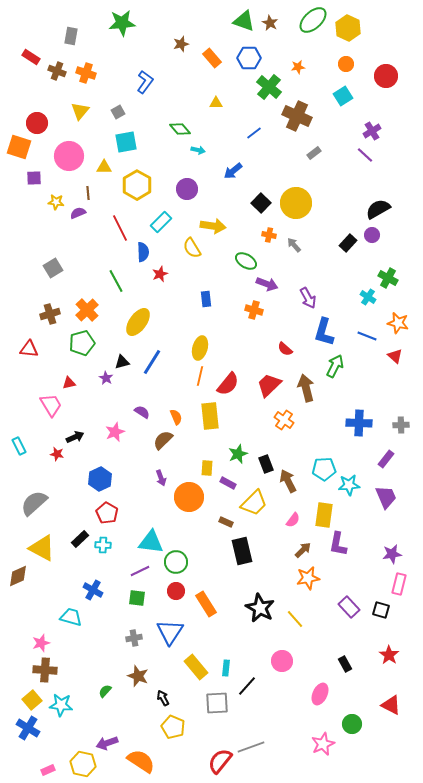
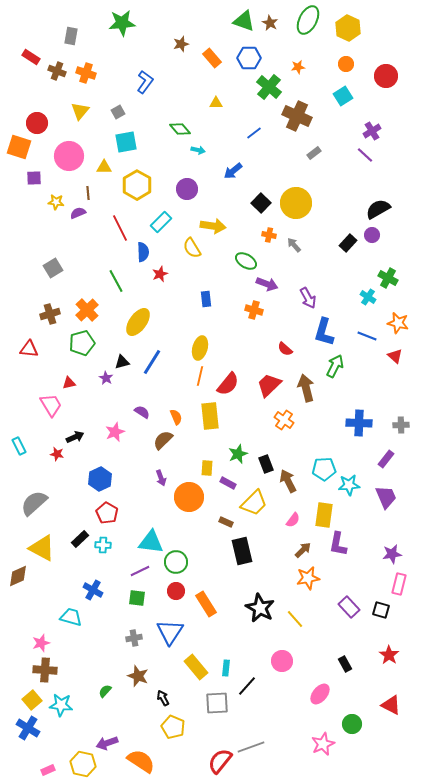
green ellipse at (313, 20): moved 5 px left; rotated 20 degrees counterclockwise
pink ellipse at (320, 694): rotated 15 degrees clockwise
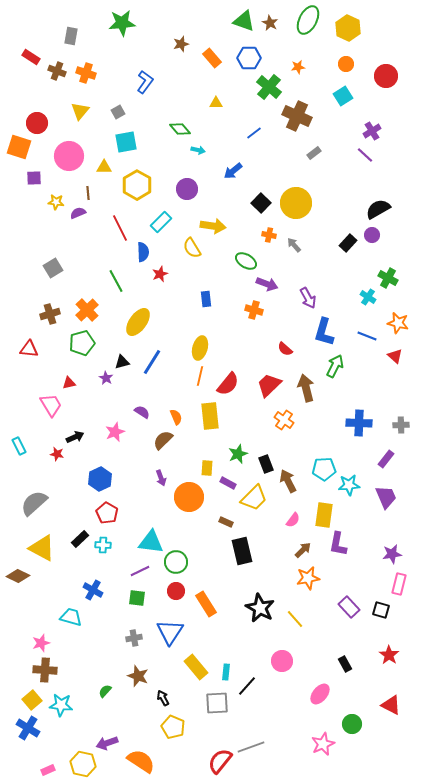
yellow trapezoid at (254, 503): moved 5 px up
brown diamond at (18, 576): rotated 50 degrees clockwise
cyan rectangle at (226, 668): moved 4 px down
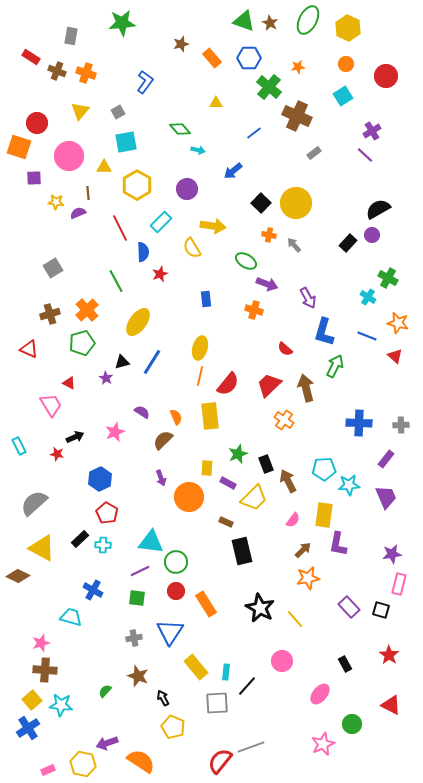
red triangle at (29, 349): rotated 18 degrees clockwise
red triangle at (69, 383): rotated 40 degrees clockwise
blue cross at (28, 728): rotated 25 degrees clockwise
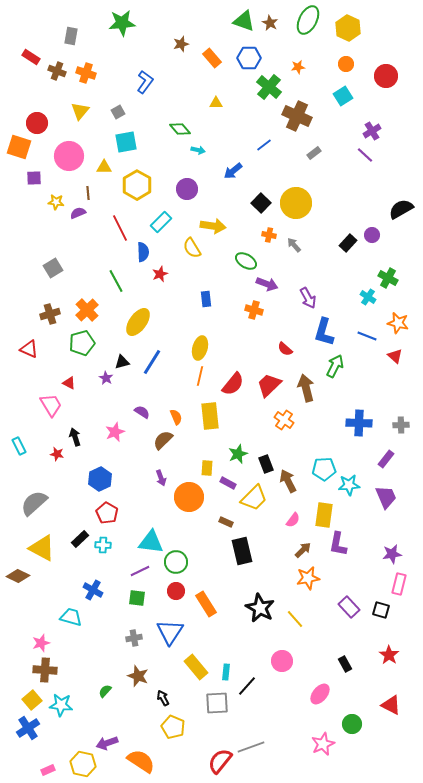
blue line at (254, 133): moved 10 px right, 12 px down
black semicircle at (378, 209): moved 23 px right
red semicircle at (228, 384): moved 5 px right
black arrow at (75, 437): rotated 84 degrees counterclockwise
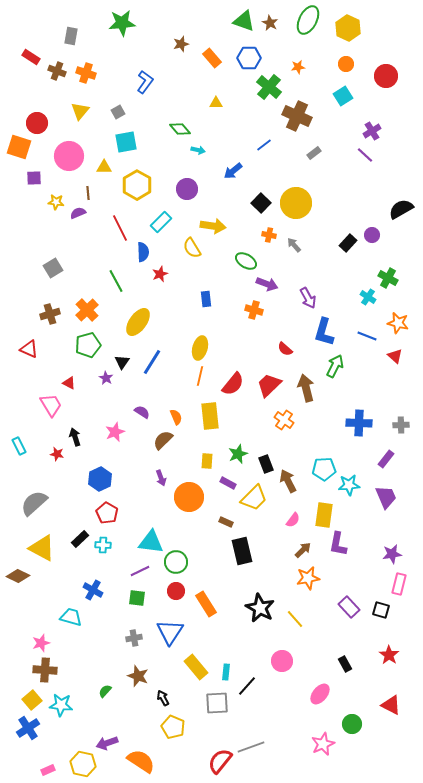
green pentagon at (82, 343): moved 6 px right, 2 px down
black triangle at (122, 362): rotated 42 degrees counterclockwise
yellow rectangle at (207, 468): moved 7 px up
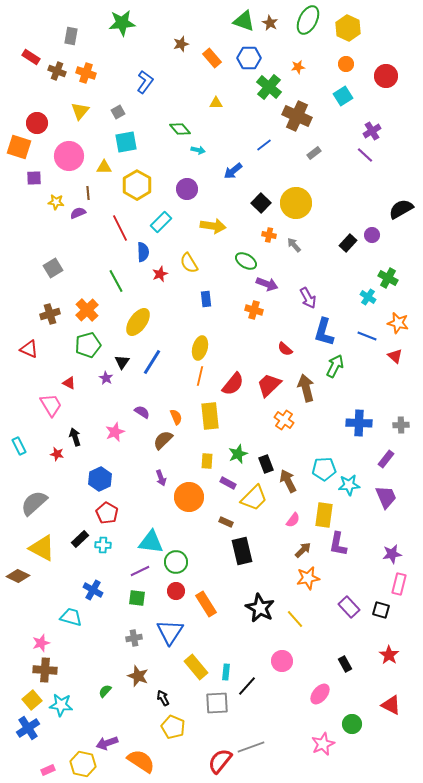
yellow semicircle at (192, 248): moved 3 px left, 15 px down
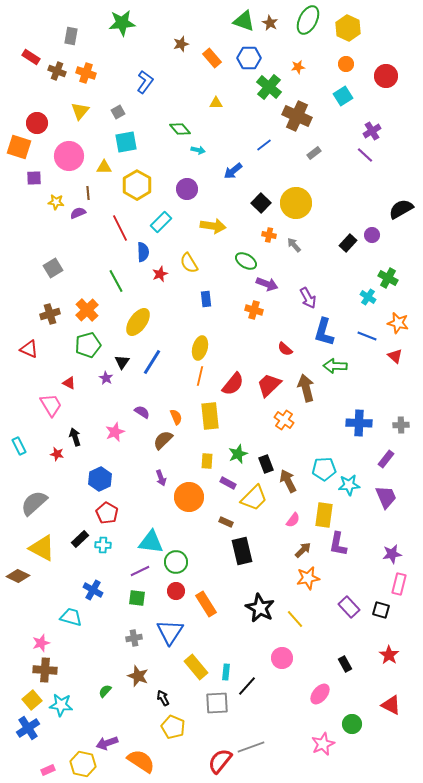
green arrow at (335, 366): rotated 115 degrees counterclockwise
pink circle at (282, 661): moved 3 px up
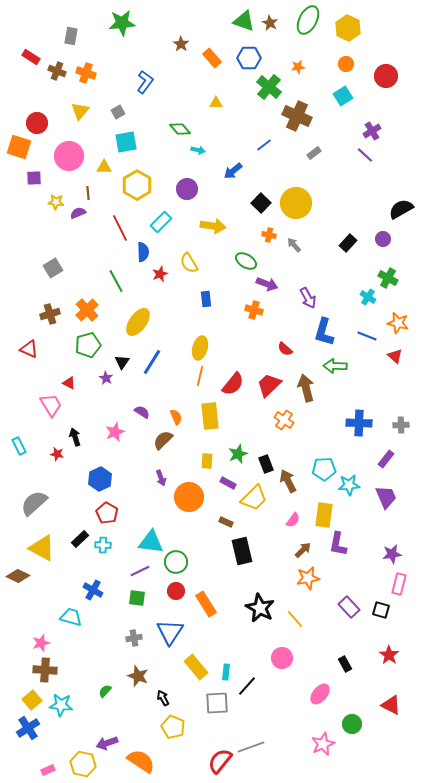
brown star at (181, 44): rotated 21 degrees counterclockwise
purple circle at (372, 235): moved 11 px right, 4 px down
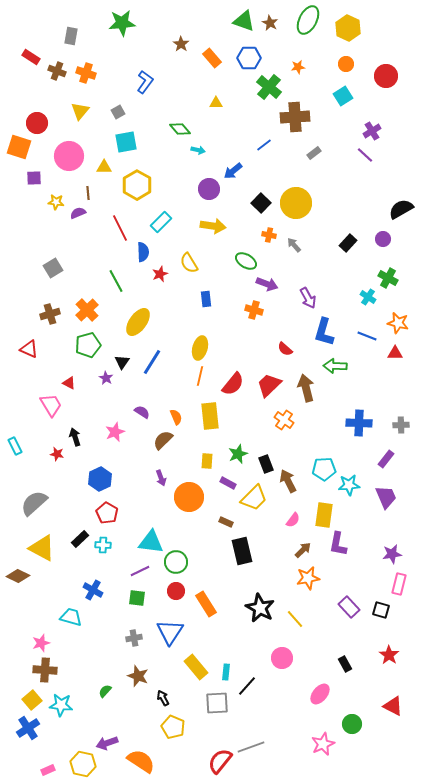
brown cross at (297, 116): moved 2 px left, 1 px down; rotated 28 degrees counterclockwise
purple circle at (187, 189): moved 22 px right
red triangle at (395, 356): moved 3 px up; rotated 42 degrees counterclockwise
cyan rectangle at (19, 446): moved 4 px left
red triangle at (391, 705): moved 2 px right, 1 px down
